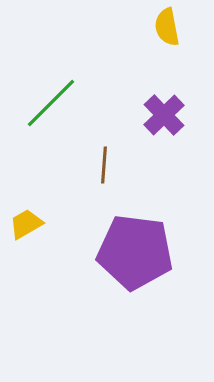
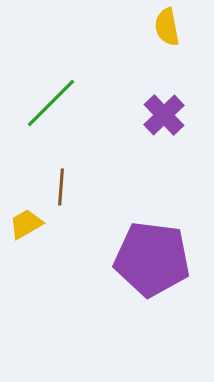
brown line: moved 43 px left, 22 px down
purple pentagon: moved 17 px right, 7 px down
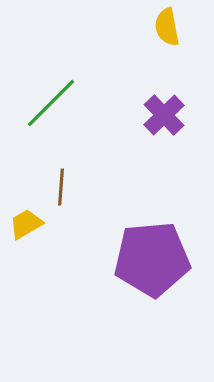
purple pentagon: rotated 12 degrees counterclockwise
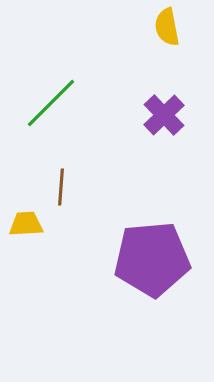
yellow trapezoid: rotated 27 degrees clockwise
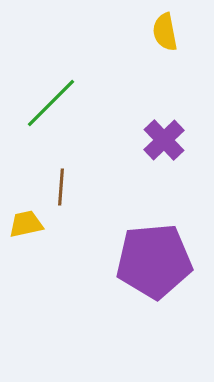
yellow semicircle: moved 2 px left, 5 px down
purple cross: moved 25 px down
yellow trapezoid: rotated 9 degrees counterclockwise
purple pentagon: moved 2 px right, 2 px down
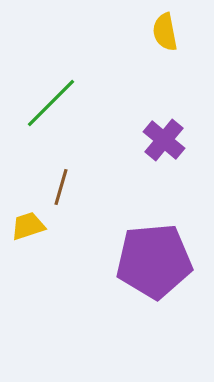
purple cross: rotated 6 degrees counterclockwise
brown line: rotated 12 degrees clockwise
yellow trapezoid: moved 2 px right, 2 px down; rotated 6 degrees counterclockwise
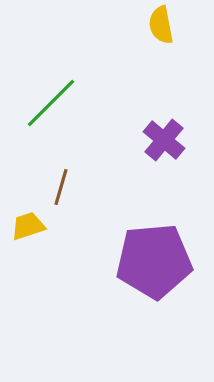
yellow semicircle: moved 4 px left, 7 px up
